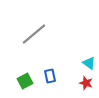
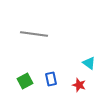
gray line: rotated 48 degrees clockwise
blue rectangle: moved 1 px right, 3 px down
red star: moved 7 px left, 2 px down
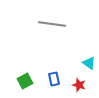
gray line: moved 18 px right, 10 px up
blue rectangle: moved 3 px right
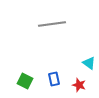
gray line: rotated 16 degrees counterclockwise
green square: rotated 35 degrees counterclockwise
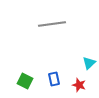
cyan triangle: rotated 40 degrees clockwise
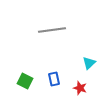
gray line: moved 6 px down
red star: moved 1 px right, 3 px down
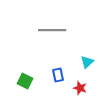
gray line: rotated 8 degrees clockwise
cyan triangle: moved 2 px left, 1 px up
blue rectangle: moved 4 px right, 4 px up
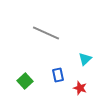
gray line: moved 6 px left, 3 px down; rotated 24 degrees clockwise
cyan triangle: moved 2 px left, 3 px up
green square: rotated 21 degrees clockwise
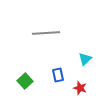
gray line: rotated 28 degrees counterclockwise
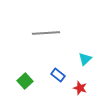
blue rectangle: rotated 40 degrees counterclockwise
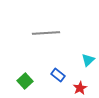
cyan triangle: moved 3 px right, 1 px down
red star: rotated 24 degrees clockwise
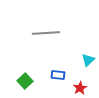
blue rectangle: rotated 32 degrees counterclockwise
